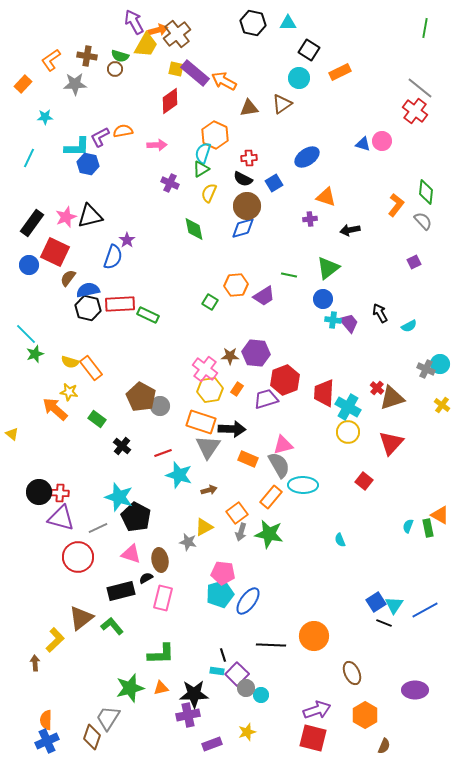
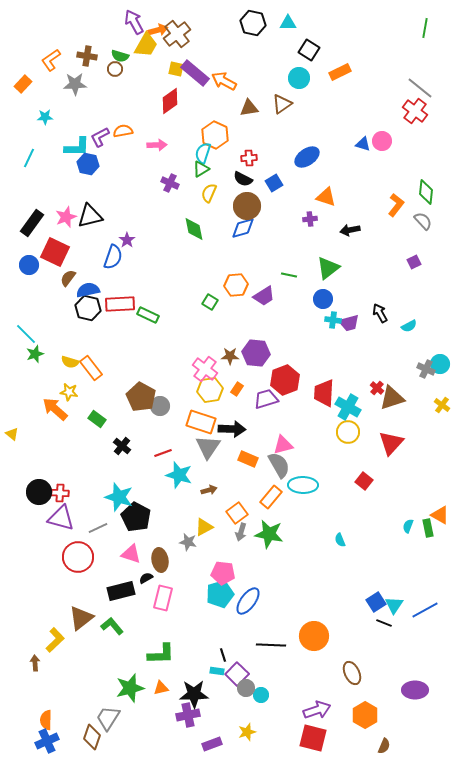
purple trapezoid at (349, 323): rotated 115 degrees clockwise
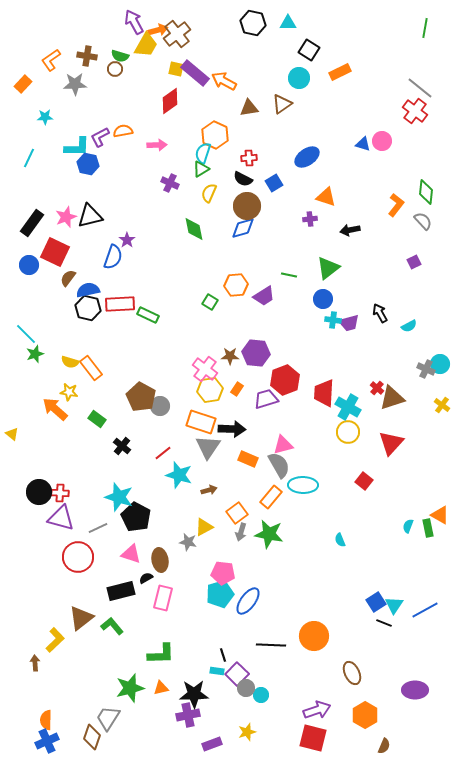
red line at (163, 453): rotated 18 degrees counterclockwise
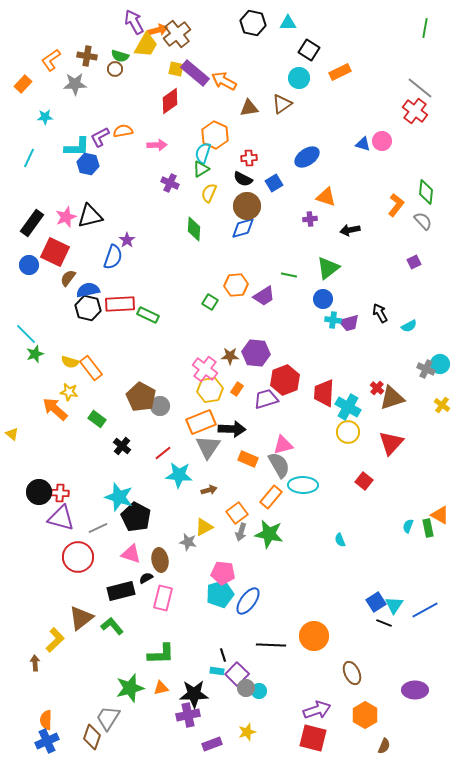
green diamond at (194, 229): rotated 15 degrees clockwise
orange rectangle at (201, 422): rotated 40 degrees counterclockwise
cyan star at (179, 475): rotated 12 degrees counterclockwise
cyan circle at (261, 695): moved 2 px left, 4 px up
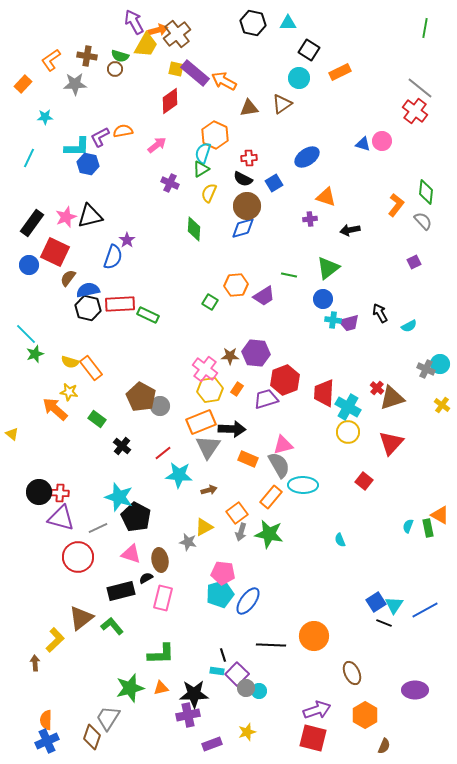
pink arrow at (157, 145): rotated 36 degrees counterclockwise
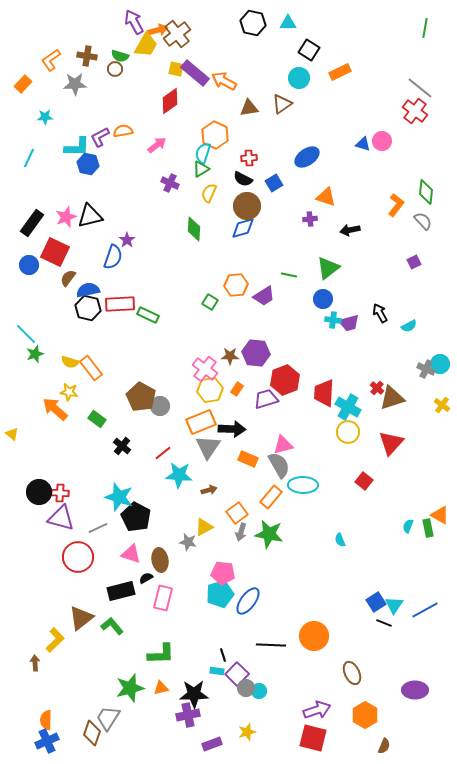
brown diamond at (92, 737): moved 4 px up
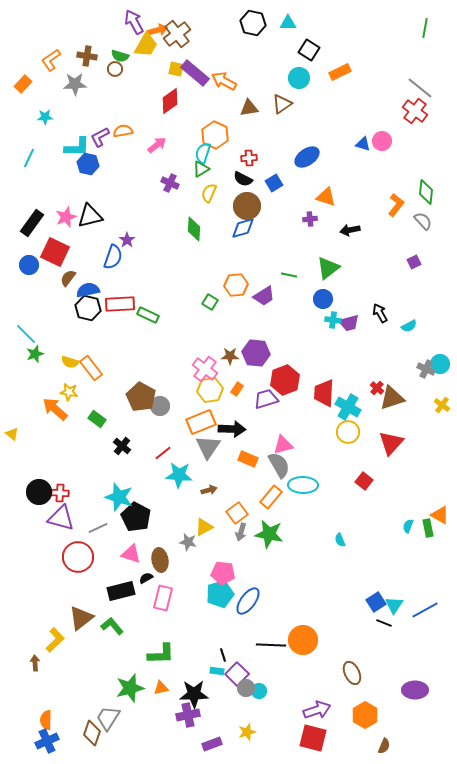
orange circle at (314, 636): moved 11 px left, 4 px down
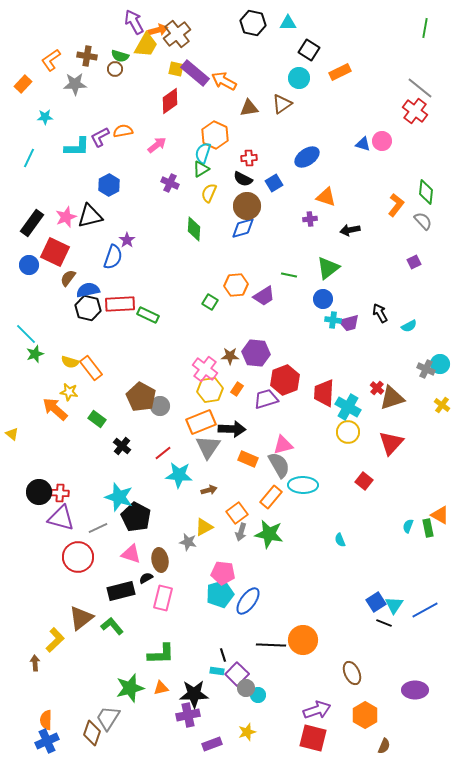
blue hexagon at (88, 164): moved 21 px right, 21 px down; rotated 20 degrees clockwise
cyan circle at (259, 691): moved 1 px left, 4 px down
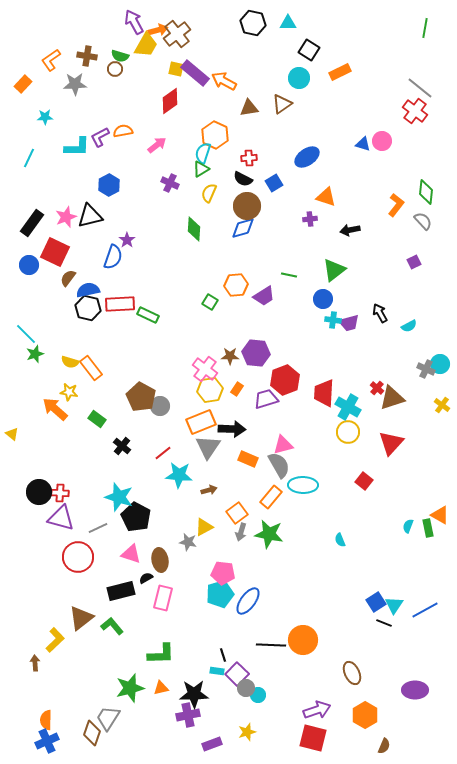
green triangle at (328, 268): moved 6 px right, 2 px down
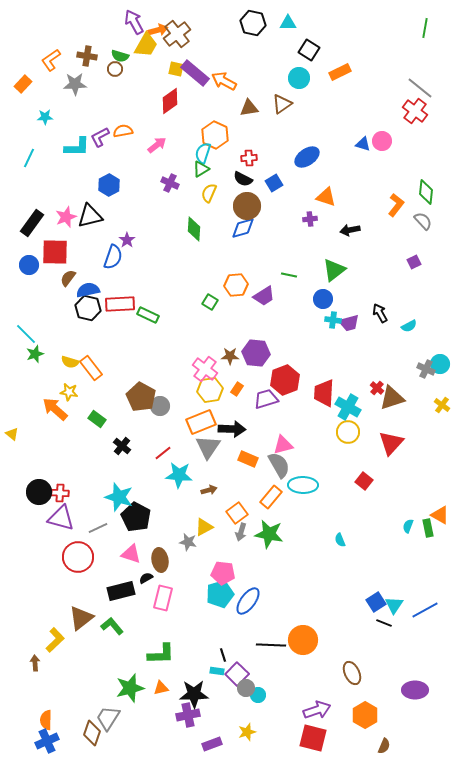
red square at (55, 252): rotated 24 degrees counterclockwise
